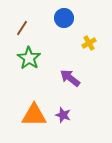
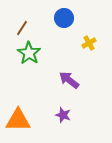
green star: moved 5 px up
purple arrow: moved 1 px left, 2 px down
orange triangle: moved 16 px left, 5 px down
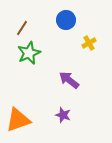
blue circle: moved 2 px right, 2 px down
green star: rotated 15 degrees clockwise
orange triangle: rotated 20 degrees counterclockwise
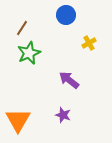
blue circle: moved 5 px up
orange triangle: rotated 40 degrees counterclockwise
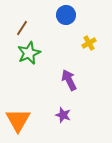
purple arrow: rotated 25 degrees clockwise
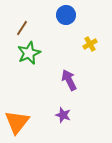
yellow cross: moved 1 px right, 1 px down
orange triangle: moved 1 px left, 2 px down; rotated 8 degrees clockwise
